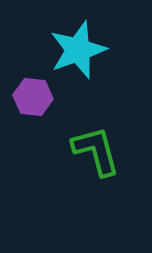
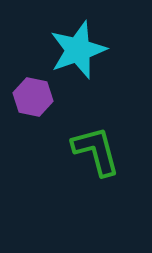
purple hexagon: rotated 6 degrees clockwise
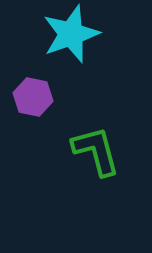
cyan star: moved 7 px left, 16 px up
